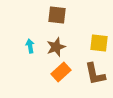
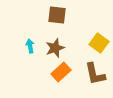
yellow square: rotated 30 degrees clockwise
brown star: moved 1 px left, 1 px down
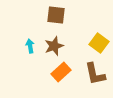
brown square: moved 1 px left
brown star: moved 1 px left, 2 px up
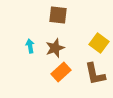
brown square: moved 2 px right
brown star: moved 1 px right, 2 px down
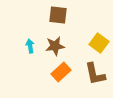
brown star: moved 2 px up; rotated 12 degrees clockwise
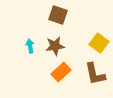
brown square: rotated 12 degrees clockwise
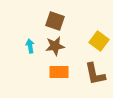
brown square: moved 3 px left, 6 px down
yellow square: moved 2 px up
orange rectangle: moved 2 px left; rotated 42 degrees clockwise
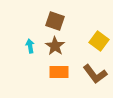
brown star: rotated 30 degrees counterclockwise
brown L-shape: rotated 25 degrees counterclockwise
